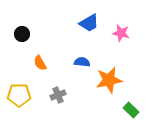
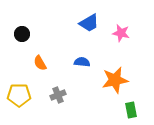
orange star: moved 6 px right
green rectangle: rotated 35 degrees clockwise
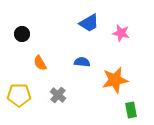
gray cross: rotated 28 degrees counterclockwise
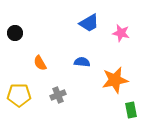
black circle: moved 7 px left, 1 px up
gray cross: rotated 28 degrees clockwise
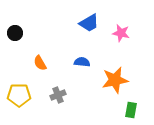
green rectangle: rotated 21 degrees clockwise
